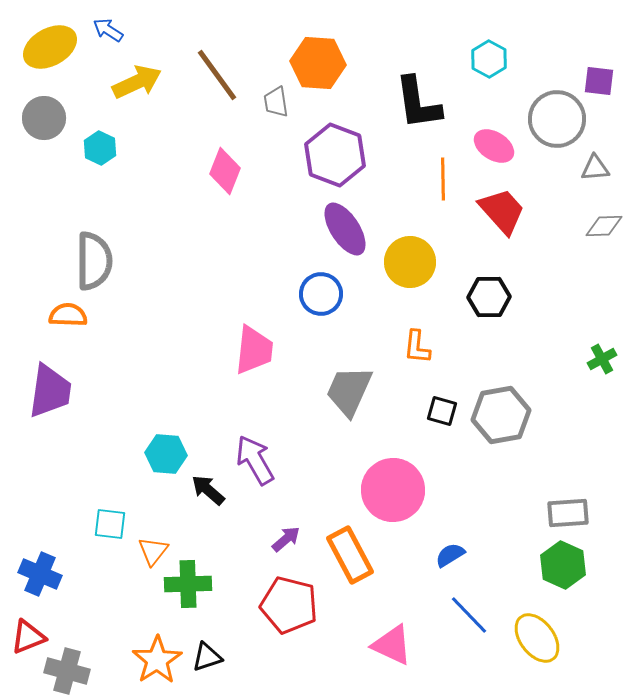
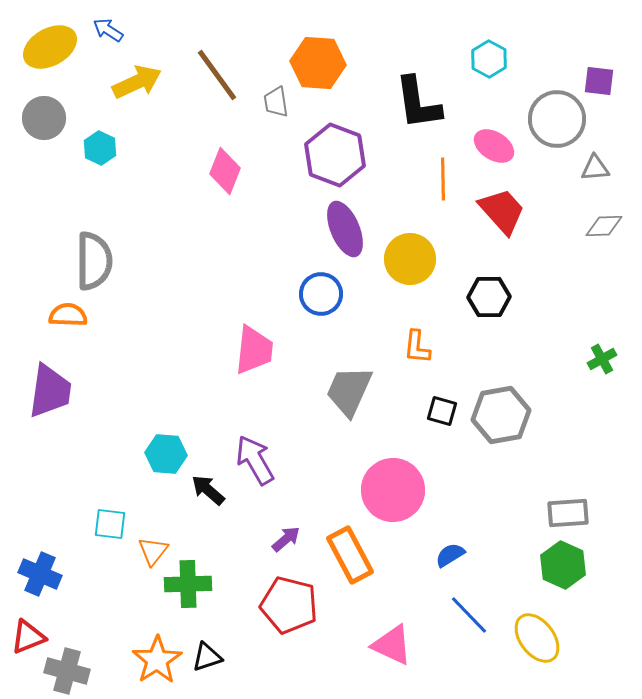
purple ellipse at (345, 229): rotated 10 degrees clockwise
yellow circle at (410, 262): moved 3 px up
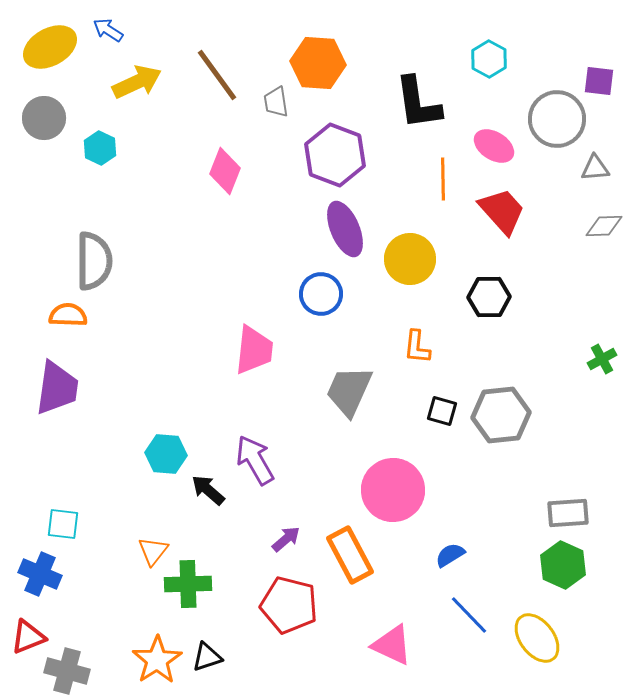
purple trapezoid at (50, 391): moved 7 px right, 3 px up
gray hexagon at (501, 415): rotated 4 degrees clockwise
cyan square at (110, 524): moved 47 px left
